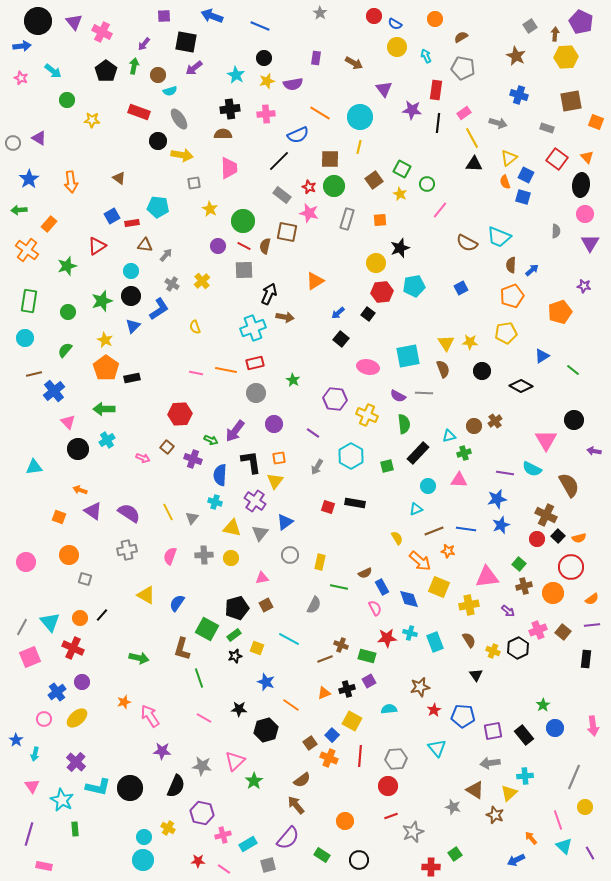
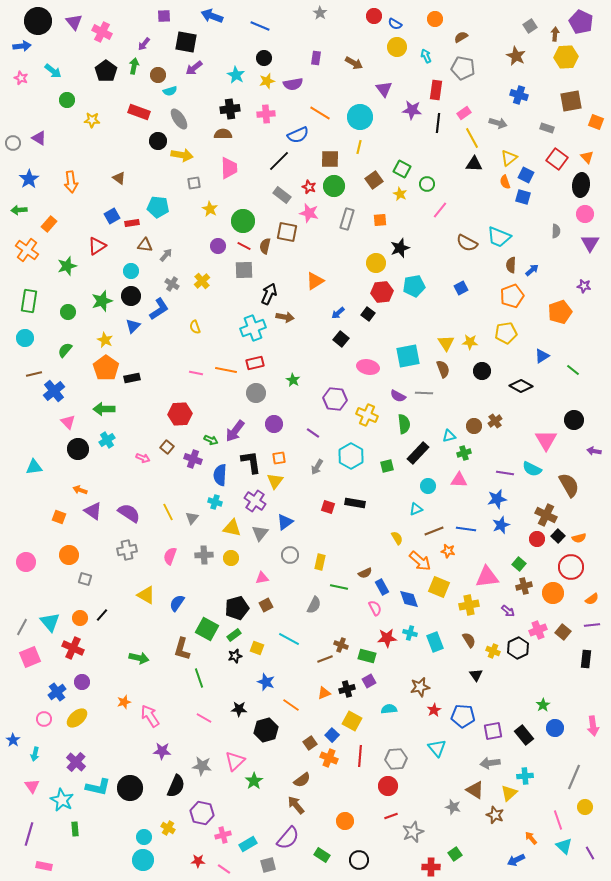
blue star at (16, 740): moved 3 px left
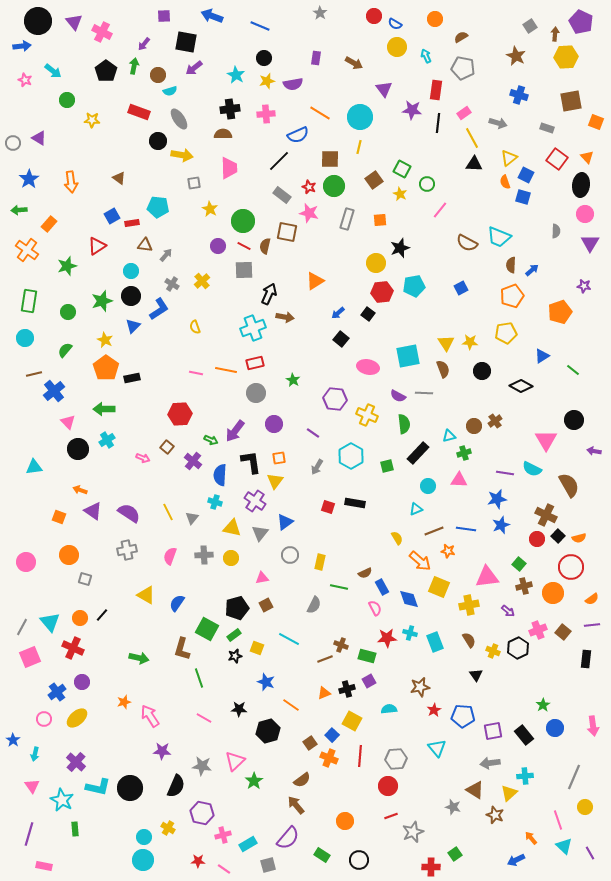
pink star at (21, 78): moved 4 px right, 2 px down
purple cross at (193, 459): moved 2 px down; rotated 18 degrees clockwise
black hexagon at (266, 730): moved 2 px right, 1 px down
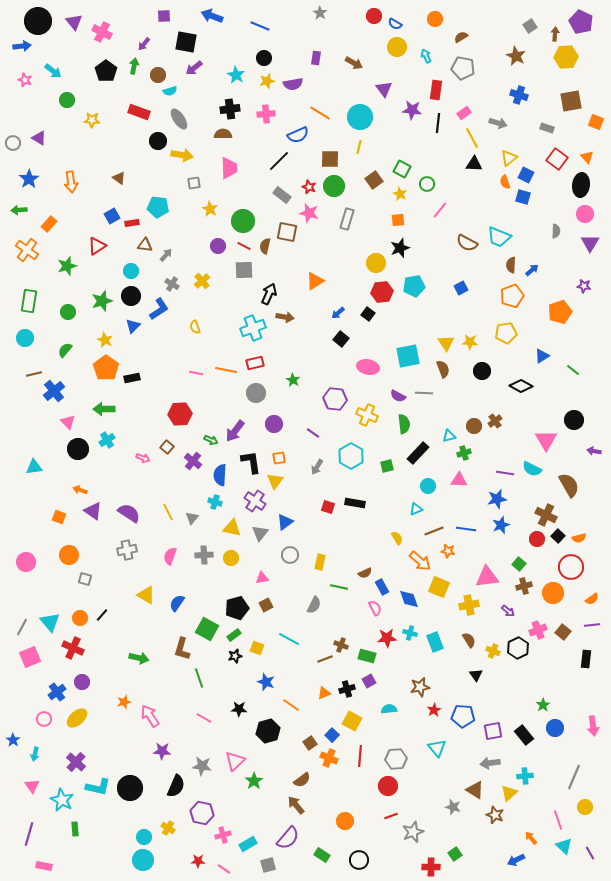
orange square at (380, 220): moved 18 px right
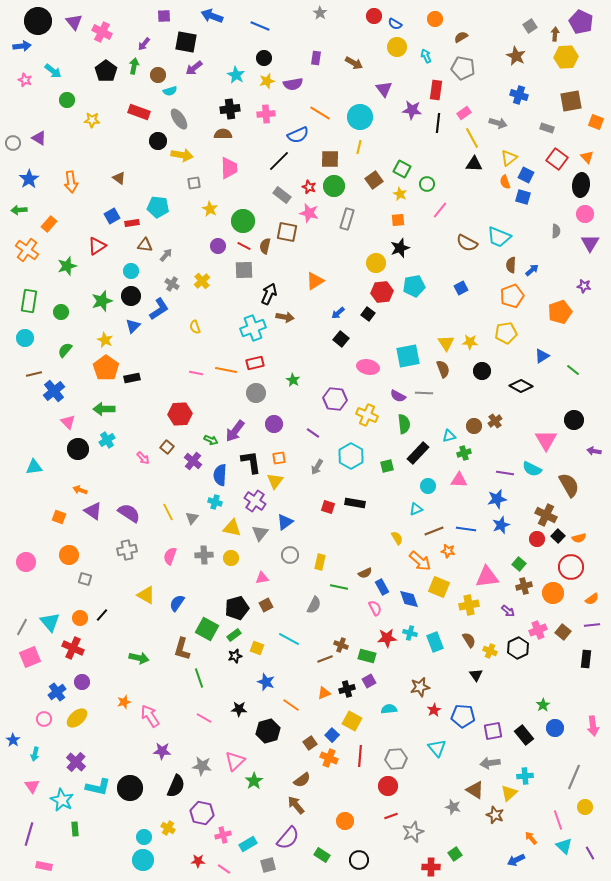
green circle at (68, 312): moved 7 px left
pink arrow at (143, 458): rotated 24 degrees clockwise
yellow cross at (493, 651): moved 3 px left
